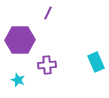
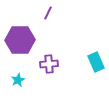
purple cross: moved 2 px right, 1 px up
cyan star: rotated 24 degrees clockwise
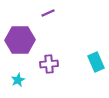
purple line: rotated 40 degrees clockwise
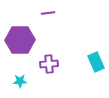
purple line: rotated 16 degrees clockwise
cyan star: moved 2 px right, 1 px down; rotated 24 degrees clockwise
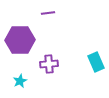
cyan star: rotated 24 degrees counterclockwise
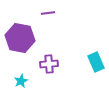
purple hexagon: moved 2 px up; rotated 12 degrees clockwise
cyan star: moved 1 px right
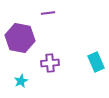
purple cross: moved 1 px right, 1 px up
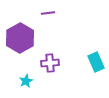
purple hexagon: rotated 20 degrees clockwise
cyan star: moved 5 px right
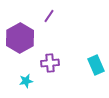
purple line: moved 1 px right, 3 px down; rotated 48 degrees counterclockwise
cyan rectangle: moved 3 px down
cyan star: rotated 16 degrees clockwise
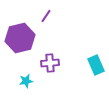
purple line: moved 3 px left
purple hexagon: rotated 16 degrees clockwise
